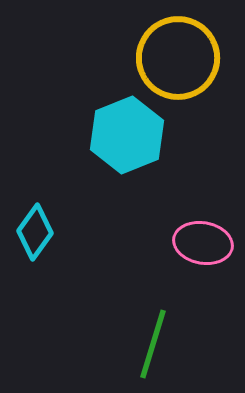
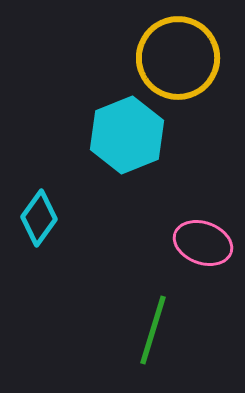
cyan diamond: moved 4 px right, 14 px up
pink ellipse: rotated 10 degrees clockwise
green line: moved 14 px up
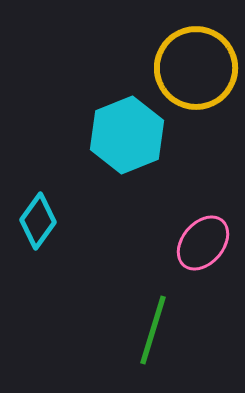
yellow circle: moved 18 px right, 10 px down
cyan diamond: moved 1 px left, 3 px down
pink ellipse: rotated 70 degrees counterclockwise
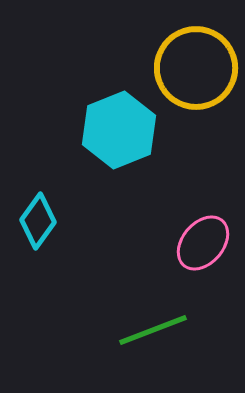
cyan hexagon: moved 8 px left, 5 px up
green line: rotated 52 degrees clockwise
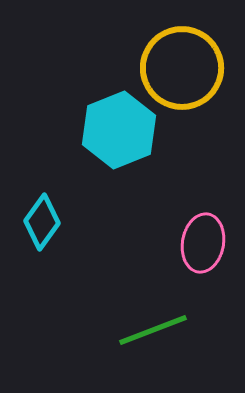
yellow circle: moved 14 px left
cyan diamond: moved 4 px right, 1 px down
pink ellipse: rotated 30 degrees counterclockwise
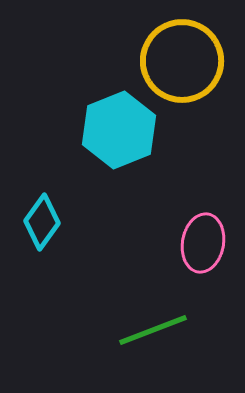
yellow circle: moved 7 px up
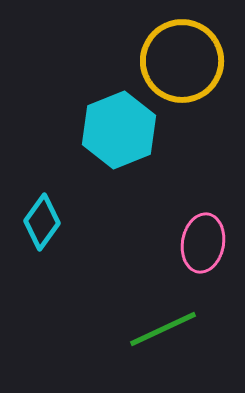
green line: moved 10 px right, 1 px up; rotated 4 degrees counterclockwise
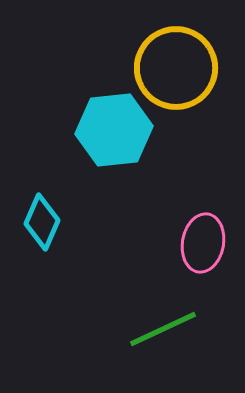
yellow circle: moved 6 px left, 7 px down
cyan hexagon: moved 5 px left; rotated 16 degrees clockwise
cyan diamond: rotated 12 degrees counterclockwise
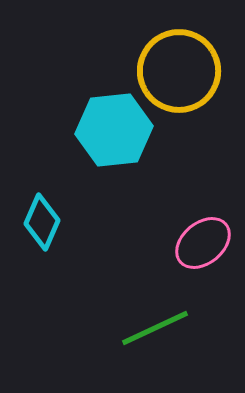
yellow circle: moved 3 px right, 3 px down
pink ellipse: rotated 40 degrees clockwise
green line: moved 8 px left, 1 px up
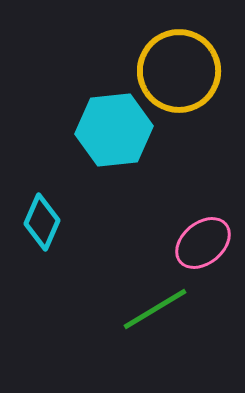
green line: moved 19 px up; rotated 6 degrees counterclockwise
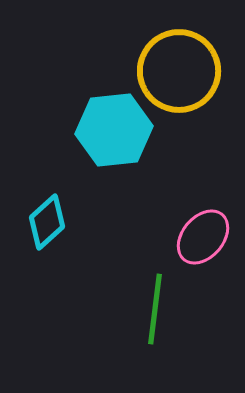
cyan diamond: moved 5 px right; rotated 24 degrees clockwise
pink ellipse: moved 6 px up; rotated 10 degrees counterclockwise
green line: rotated 52 degrees counterclockwise
